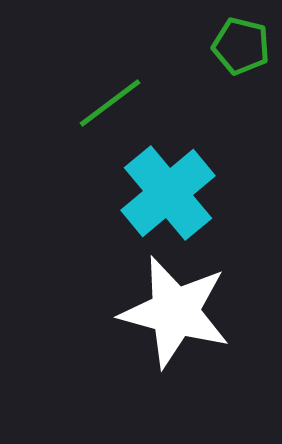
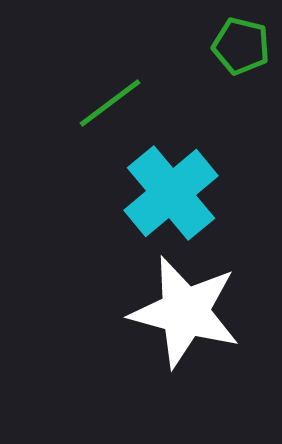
cyan cross: moved 3 px right
white star: moved 10 px right
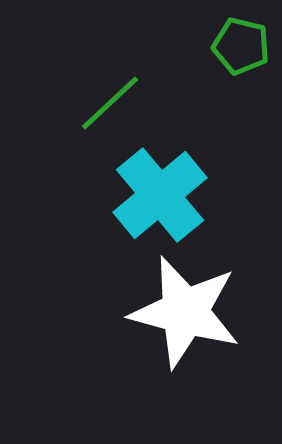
green line: rotated 6 degrees counterclockwise
cyan cross: moved 11 px left, 2 px down
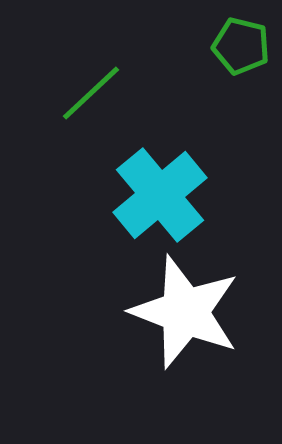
green line: moved 19 px left, 10 px up
white star: rotated 6 degrees clockwise
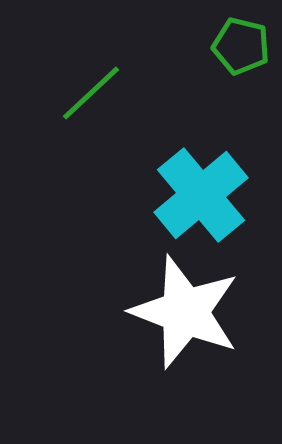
cyan cross: moved 41 px right
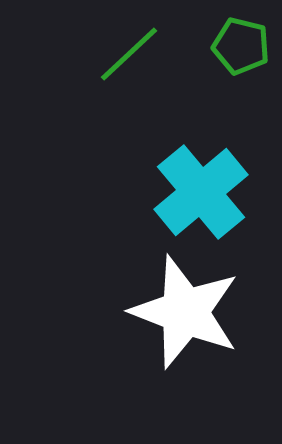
green line: moved 38 px right, 39 px up
cyan cross: moved 3 px up
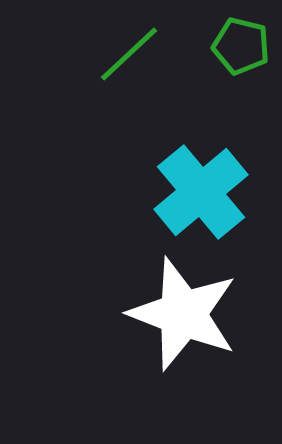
white star: moved 2 px left, 2 px down
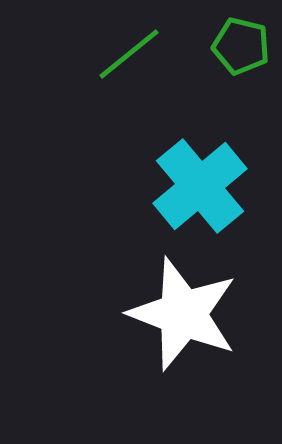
green line: rotated 4 degrees clockwise
cyan cross: moved 1 px left, 6 px up
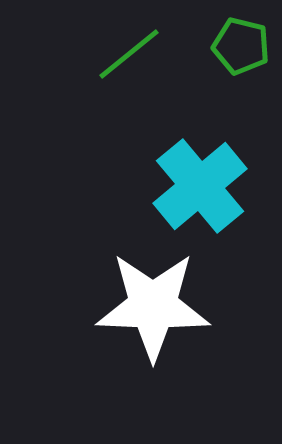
white star: moved 30 px left, 8 px up; rotated 19 degrees counterclockwise
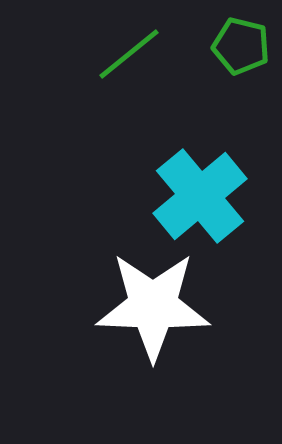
cyan cross: moved 10 px down
